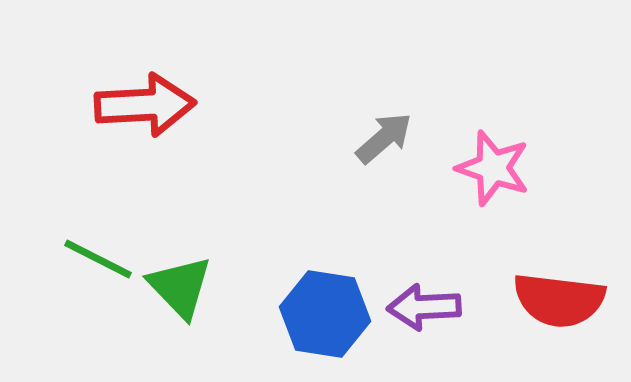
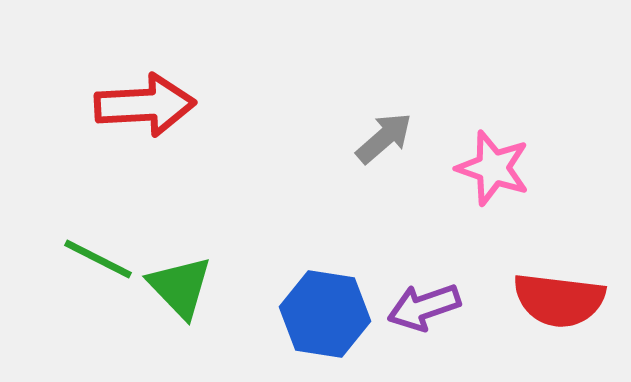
purple arrow: rotated 16 degrees counterclockwise
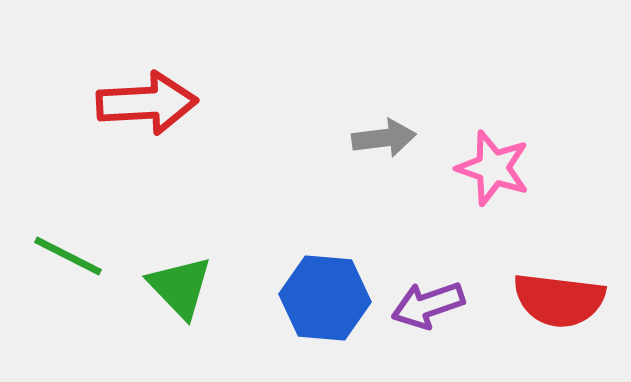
red arrow: moved 2 px right, 2 px up
gray arrow: rotated 34 degrees clockwise
green line: moved 30 px left, 3 px up
purple arrow: moved 4 px right, 2 px up
blue hexagon: moved 16 px up; rotated 4 degrees counterclockwise
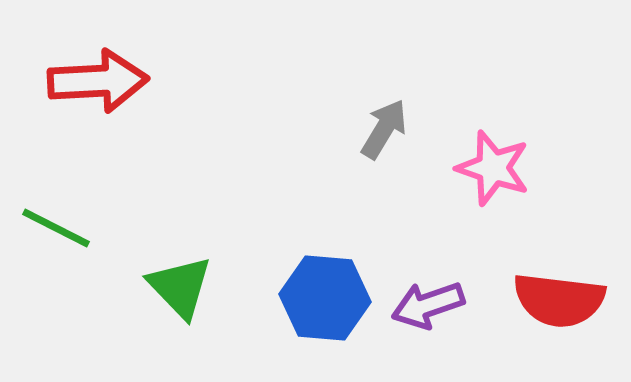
red arrow: moved 49 px left, 22 px up
gray arrow: moved 9 px up; rotated 52 degrees counterclockwise
green line: moved 12 px left, 28 px up
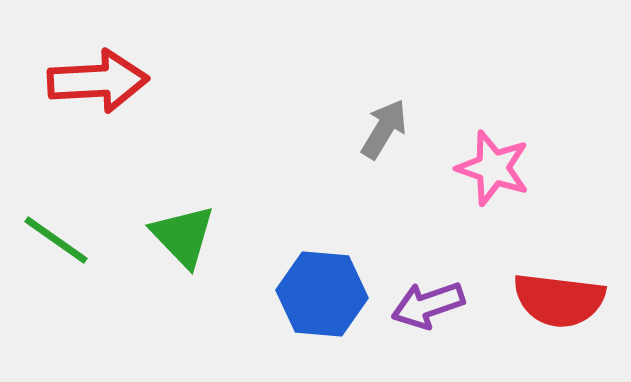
green line: moved 12 px down; rotated 8 degrees clockwise
green triangle: moved 3 px right, 51 px up
blue hexagon: moved 3 px left, 4 px up
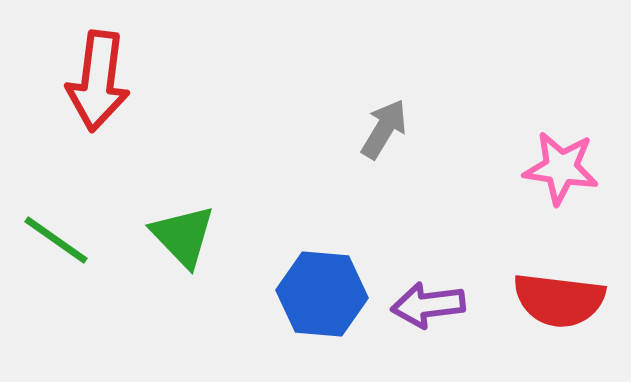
red arrow: rotated 100 degrees clockwise
pink star: moved 68 px right; rotated 10 degrees counterclockwise
purple arrow: rotated 12 degrees clockwise
